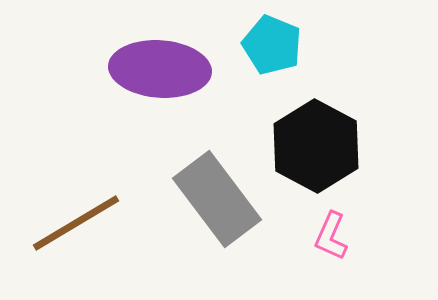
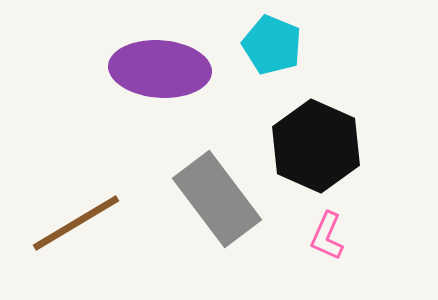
black hexagon: rotated 4 degrees counterclockwise
pink L-shape: moved 4 px left
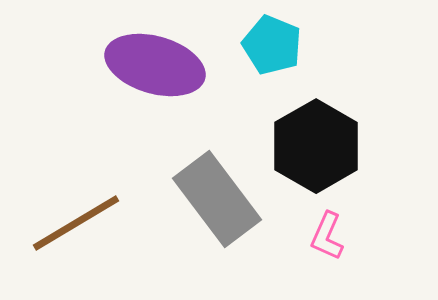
purple ellipse: moved 5 px left, 4 px up; rotated 12 degrees clockwise
black hexagon: rotated 6 degrees clockwise
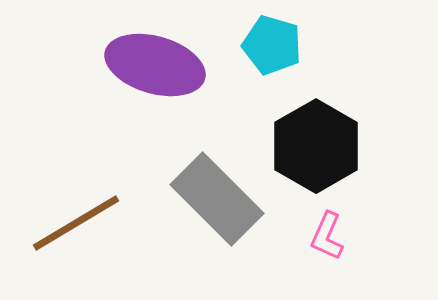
cyan pentagon: rotated 6 degrees counterclockwise
gray rectangle: rotated 8 degrees counterclockwise
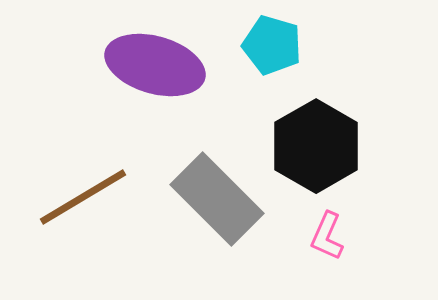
brown line: moved 7 px right, 26 px up
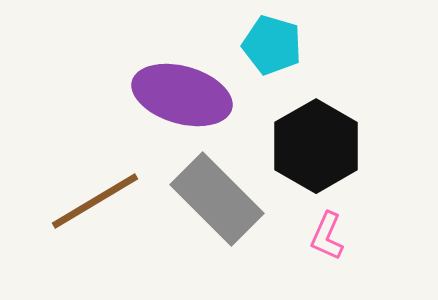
purple ellipse: moved 27 px right, 30 px down
brown line: moved 12 px right, 4 px down
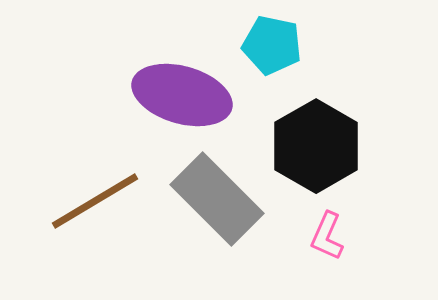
cyan pentagon: rotated 4 degrees counterclockwise
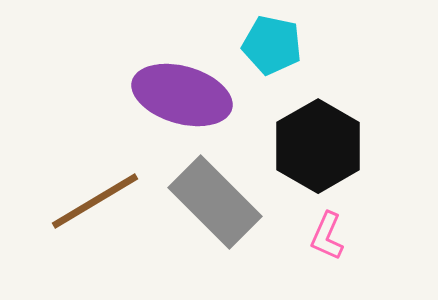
black hexagon: moved 2 px right
gray rectangle: moved 2 px left, 3 px down
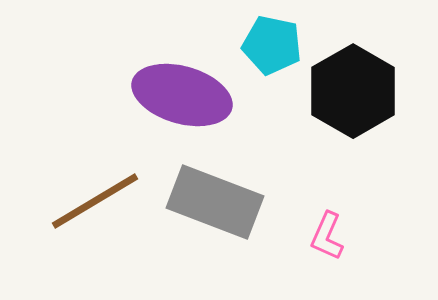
black hexagon: moved 35 px right, 55 px up
gray rectangle: rotated 24 degrees counterclockwise
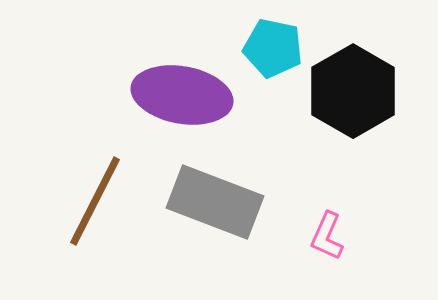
cyan pentagon: moved 1 px right, 3 px down
purple ellipse: rotated 6 degrees counterclockwise
brown line: rotated 32 degrees counterclockwise
